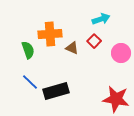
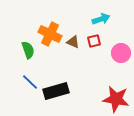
orange cross: rotated 30 degrees clockwise
red square: rotated 32 degrees clockwise
brown triangle: moved 1 px right, 6 px up
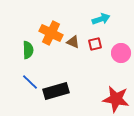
orange cross: moved 1 px right, 1 px up
red square: moved 1 px right, 3 px down
green semicircle: rotated 18 degrees clockwise
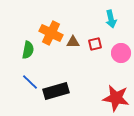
cyan arrow: moved 10 px right; rotated 96 degrees clockwise
brown triangle: rotated 24 degrees counterclockwise
green semicircle: rotated 12 degrees clockwise
red star: moved 1 px up
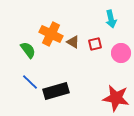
orange cross: moved 1 px down
brown triangle: rotated 32 degrees clockwise
green semicircle: rotated 48 degrees counterclockwise
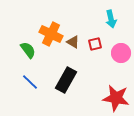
black rectangle: moved 10 px right, 11 px up; rotated 45 degrees counterclockwise
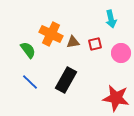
brown triangle: rotated 40 degrees counterclockwise
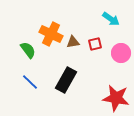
cyan arrow: rotated 42 degrees counterclockwise
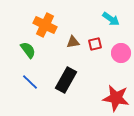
orange cross: moved 6 px left, 9 px up
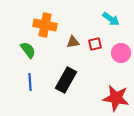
orange cross: rotated 15 degrees counterclockwise
blue line: rotated 42 degrees clockwise
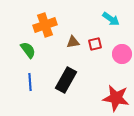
orange cross: rotated 30 degrees counterclockwise
pink circle: moved 1 px right, 1 px down
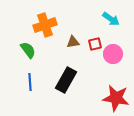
pink circle: moved 9 px left
